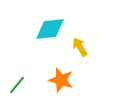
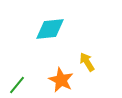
yellow arrow: moved 7 px right, 15 px down
orange star: rotated 10 degrees clockwise
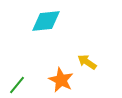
cyan diamond: moved 4 px left, 8 px up
yellow arrow: rotated 24 degrees counterclockwise
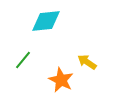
green line: moved 6 px right, 25 px up
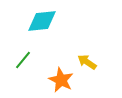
cyan diamond: moved 4 px left
